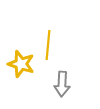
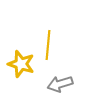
gray arrow: moved 2 px left; rotated 70 degrees clockwise
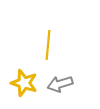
yellow star: moved 3 px right, 19 px down
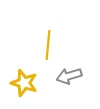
gray arrow: moved 9 px right, 8 px up
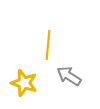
gray arrow: rotated 50 degrees clockwise
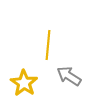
yellow star: rotated 16 degrees clockwise
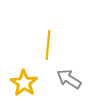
gray arrow: moved 3 px down
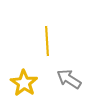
yellow line: moved 1 px left, 4 px up; rotated 8 degrees counterclockwise
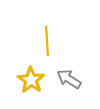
yellow star: moved 7 px right, 3 px up
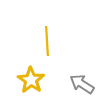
gray arrow: moved 13 px right, 5 px down
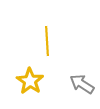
yellow star: moved 1 px left, 1 px down
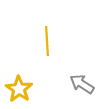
yellow star: moved 11 px left, 8 px down
